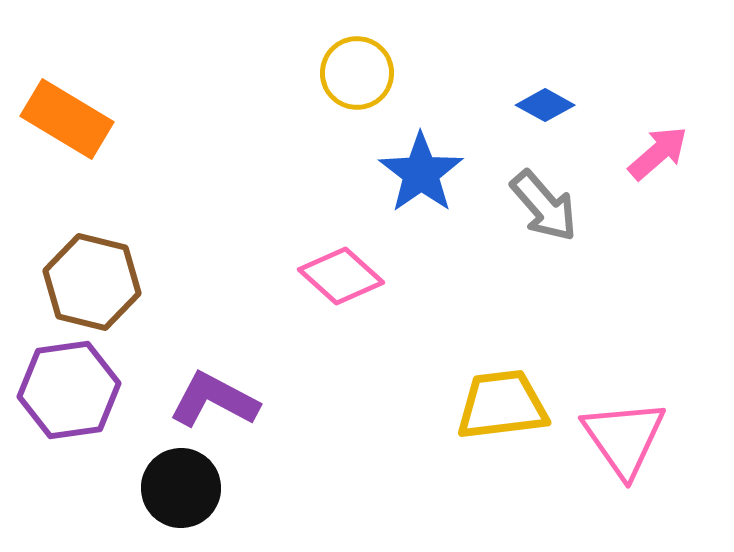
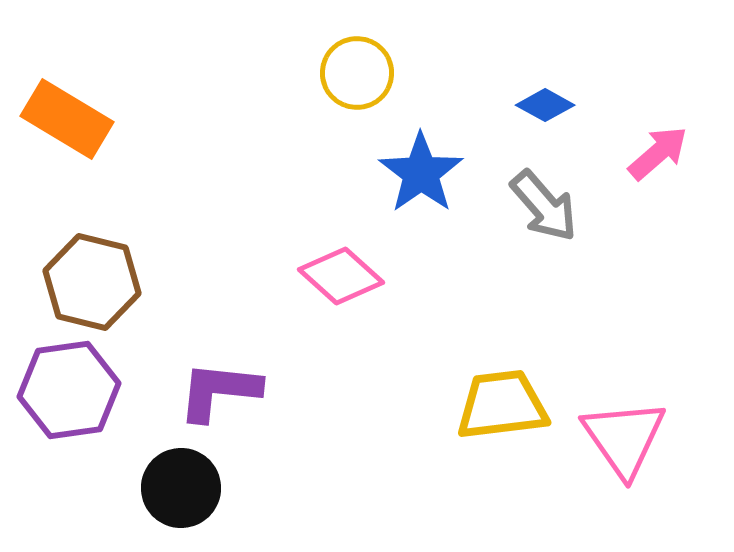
purple L-shape: moved 5 px right, 9 px up; rotated 22 degrees counterclockwise
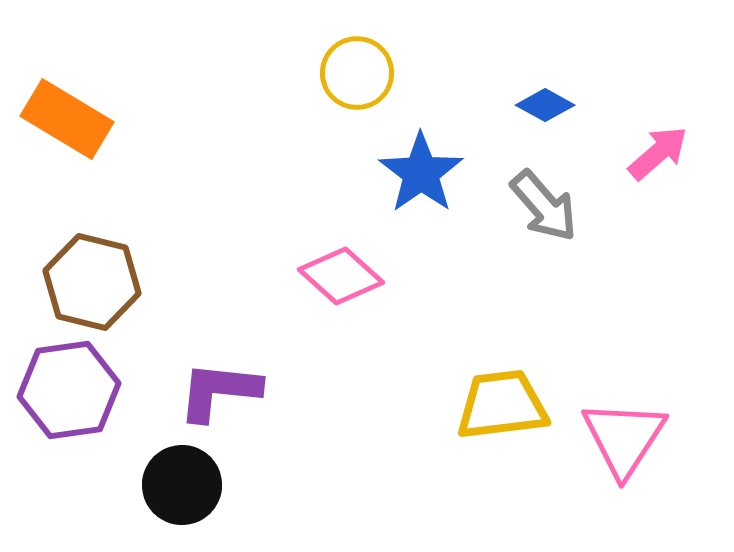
pink triangle: rotated 8 degrees clockwise
black circle: moved 1 px right, 3 px up
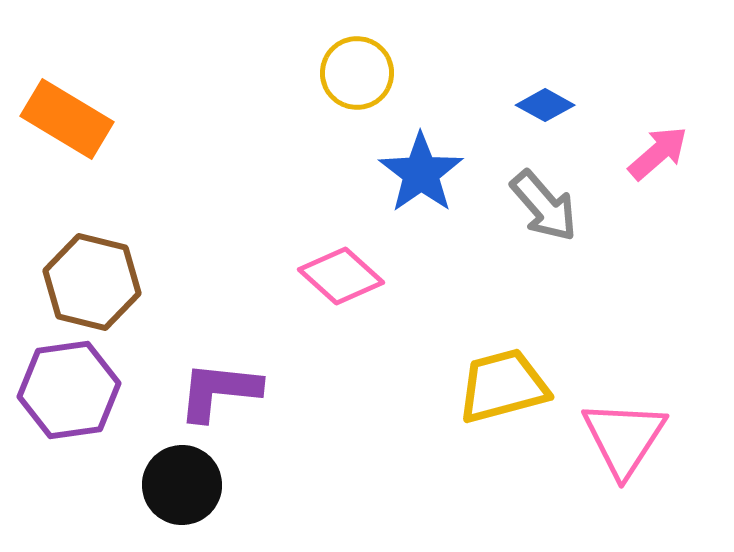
yellow trapezoid: moved 1 px right, 19 px up; rotated 8 degrees counterclockwise
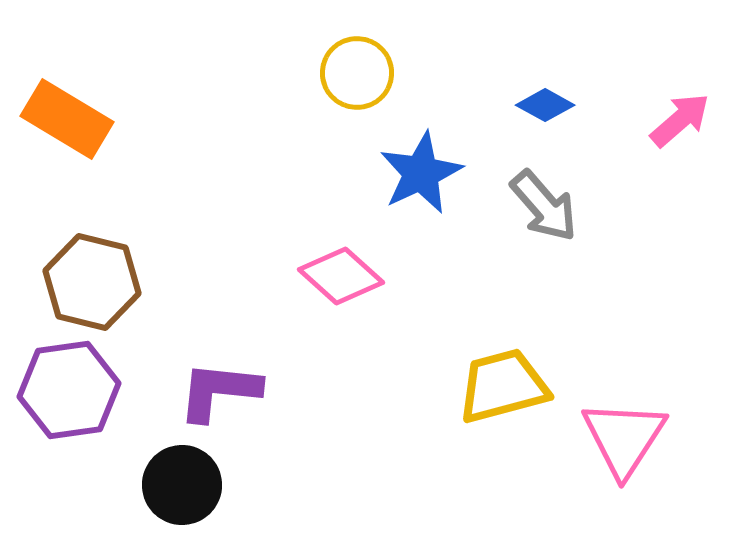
pink arrow: moved 22 px right, 33 px up
blue star: rotated 10 degrees clockwise
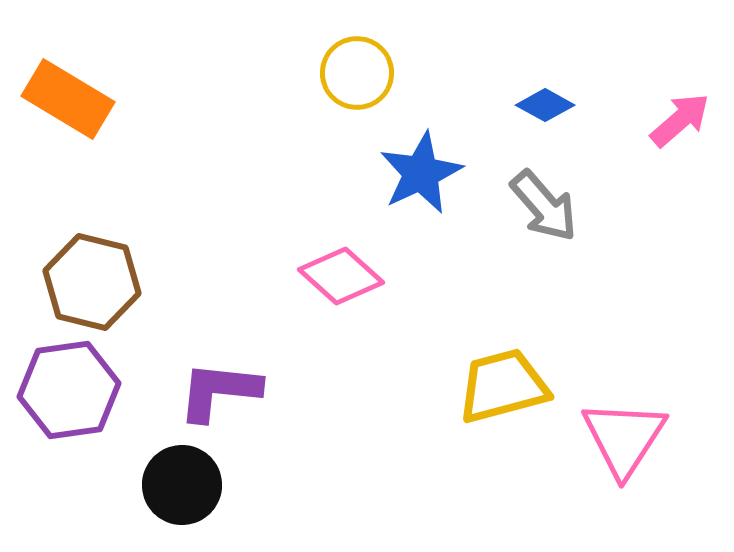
orange rectangle: moved 1 px right, 20 px up
